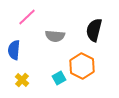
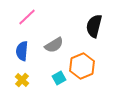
black semicircle: moved 4 px up
gray semicircle: moved 1 px left, 9 px down; rotated 36 degrees counterclockwise
blue semicircle: moved 8 px right, 1 px down
orange hexagon: rotated 10 degrees clockwise
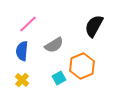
pink line: moved 1 px right, 7 px down
black semicircle: rotated 15 degrees clockwise
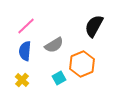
pink line: moved 2 px left, 2 px down
blue semicircle: moved 3 px right
orange hexagon: moved 2 px up
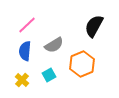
pink line: moved 1 px right, 1 px up
cyan square: moved 10 px left, 3 px up
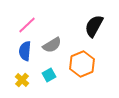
gray semicircle: moved 2 px left
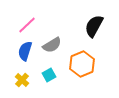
blue semicircle: rotated 12 degrees clockwise
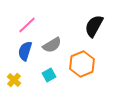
yellow cross: moved 8 px left
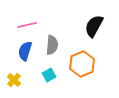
pink line: rotated 30 degrees clockwise
gray semicircle: rotated 54 degrees counterclockwise
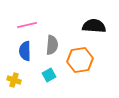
black semicircle: rotated 65 degrees clockwise
blue semicircle: rotated 18 degrees counterclockwise
orange hexagon: moved 2 px left, 4 px up; rotated 15 degrees clockwise
yellow cross: rotated 24 degrees counterclockwise
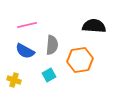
blue semicircle: rotated 60 degrees counterclockwise
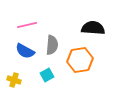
black semicircle: moved 1 px left, 2 px down
cyan square: moved 2 px left
